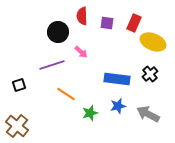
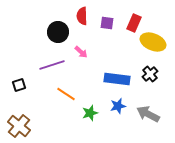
brown cross: moved 2 px right
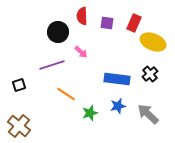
gray arrow: rotated 15 degrees clockwise
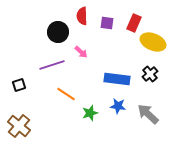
blue star: rotated 21 degrees clockwise
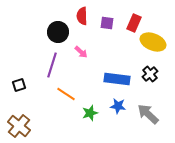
purple line: rotated 55 degrees counterclockwise
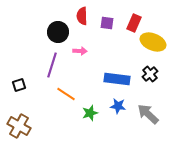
pink arrow: moved 1 px left, 1 px up; rotated 40 degrees counterclockwise
brown cross: rotated 10 degrees counterclockwise
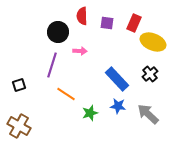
blue rectangle: rotated 40 degrees clockwise
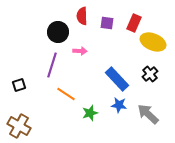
blue star: moved 1 px right, 1 px up
